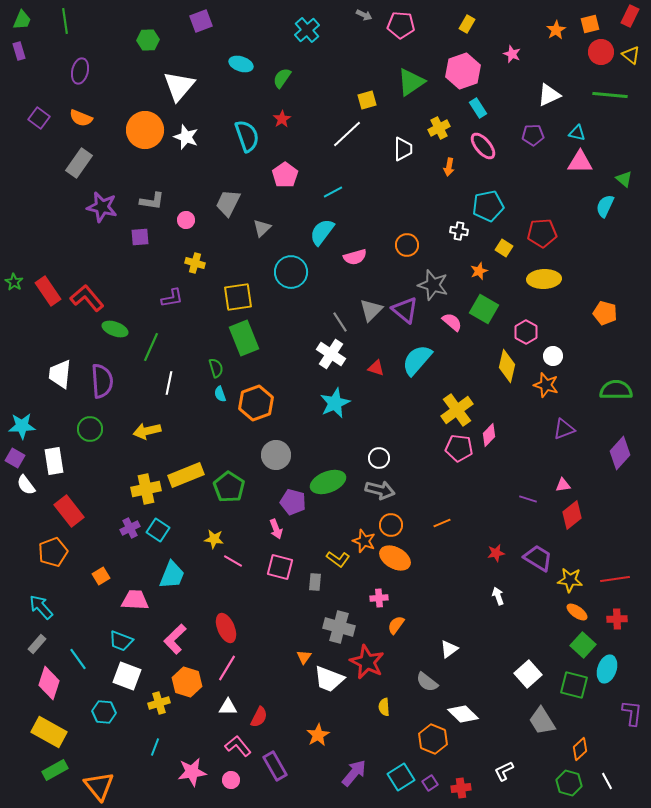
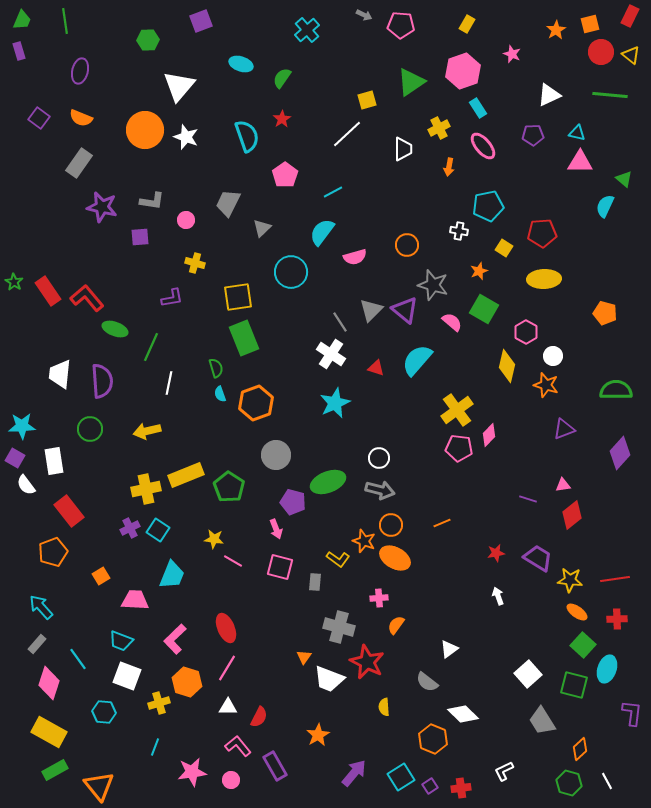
purple square at (430, 783): moved 3 px down
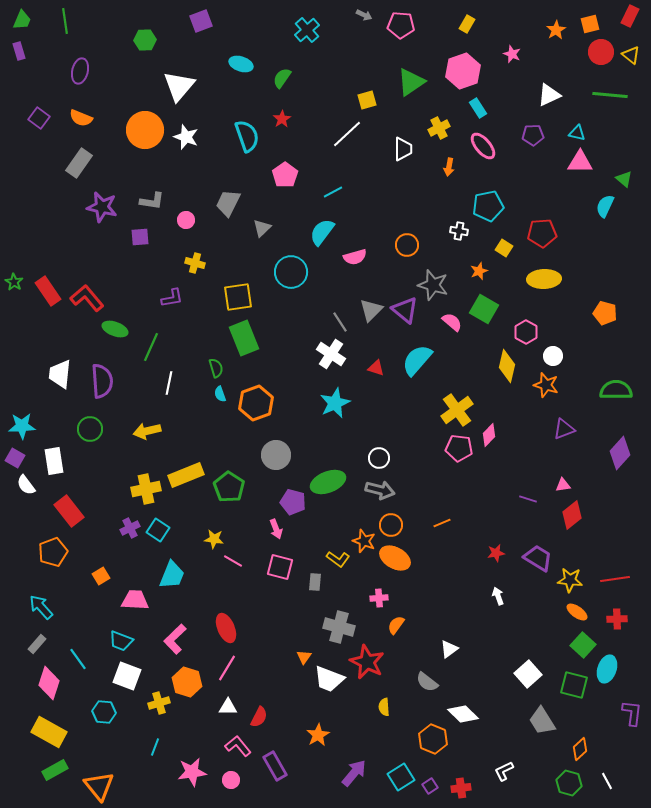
green hexagon at (148, 40): moved 3 px left
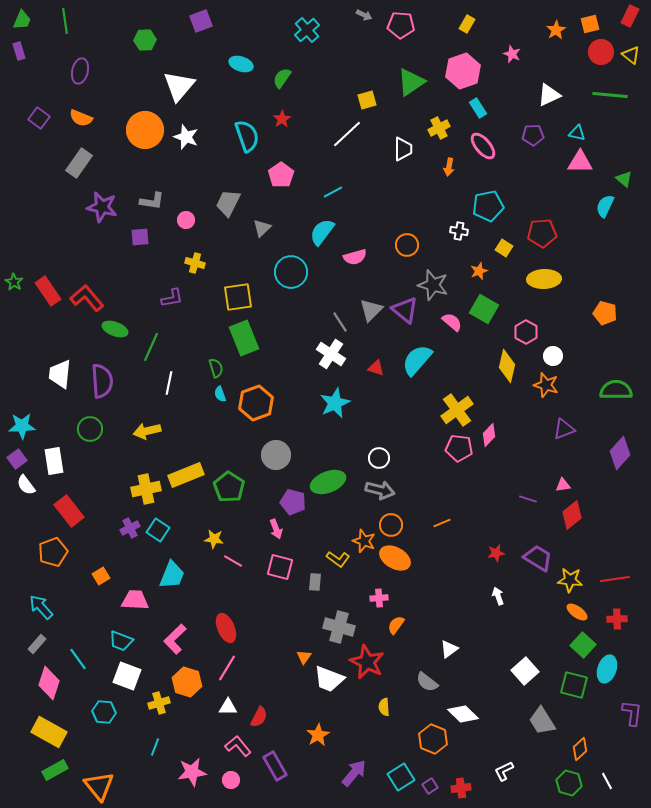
pink pentagon at (285, 175): moved 4 px left
purple square at (15, 458): moved 2 px right, 1 px down; rotated 24 degrees clockwise
white square at (528, 674): moved 3 px left, 3 px up
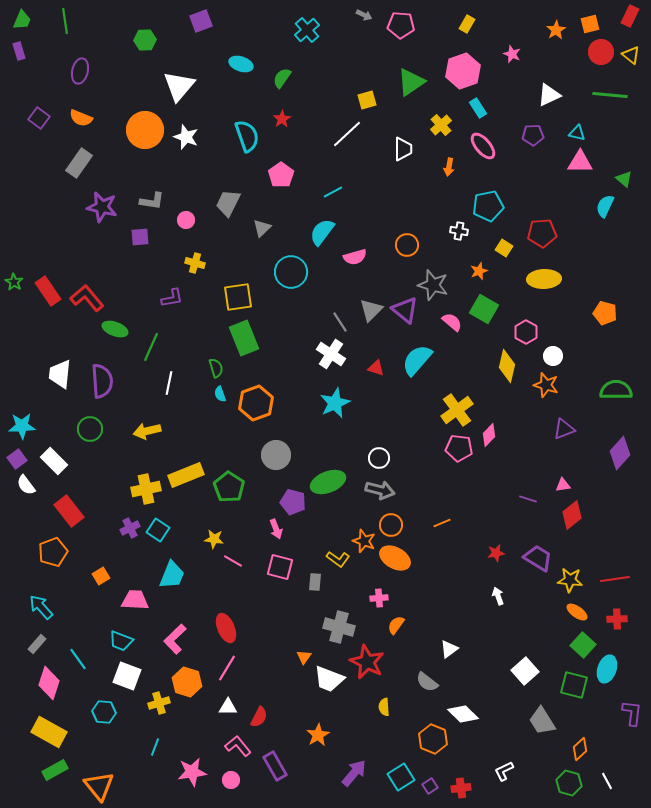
yellow cross at (439, 128): moved 2 px right, 3 px up; rotated 15 degrees counterclockwise
white rectangle at (54, 461): rotated 36 degrees counterclockwise
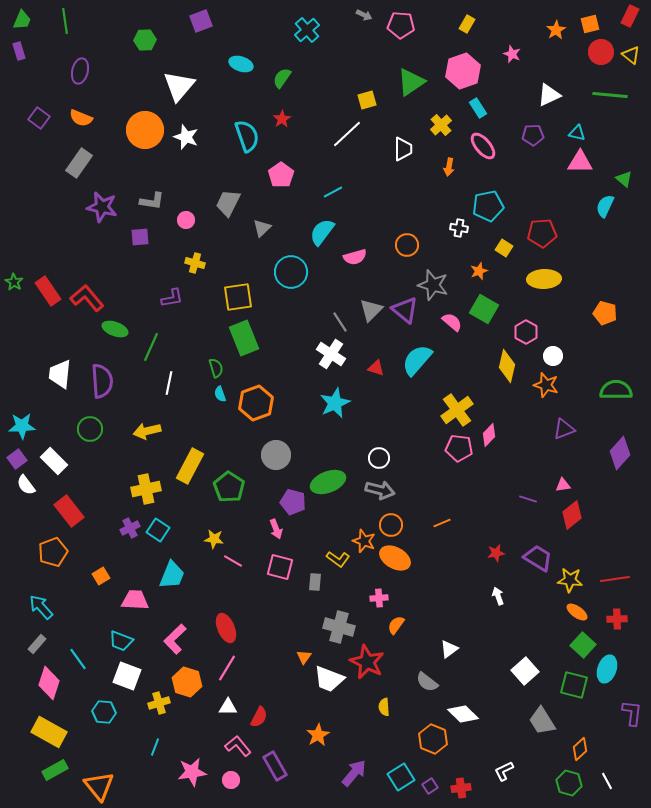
white cross at (459, 231): moved 3 px up
yellow rectangle at (186, 475): moved 4 px right, 9 px up; rotated 40 degrees counterclockwise
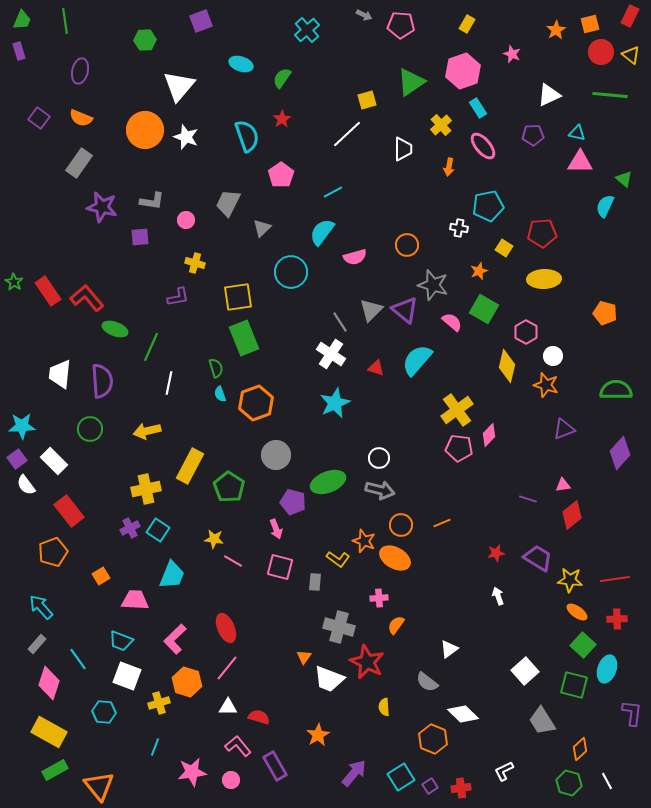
purple L-shape at (172, 298): moved 6 px right, 1 px up
orange circle at (391, 525): moved 10 px right
pink line at (227, 668): rotated 8 degrees clockwise
red semicircle at (259, 717): rotated 100 degrees counterclockwise
